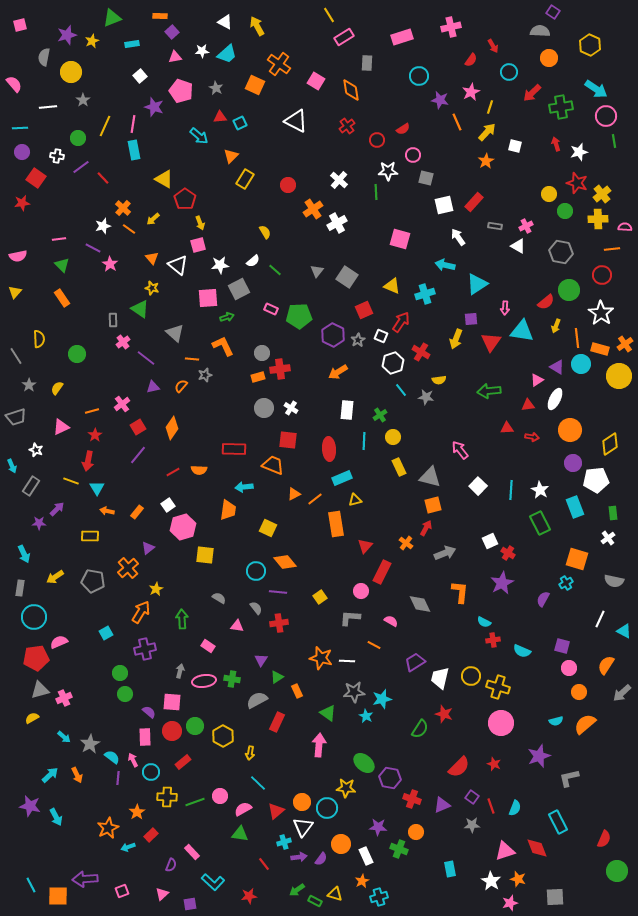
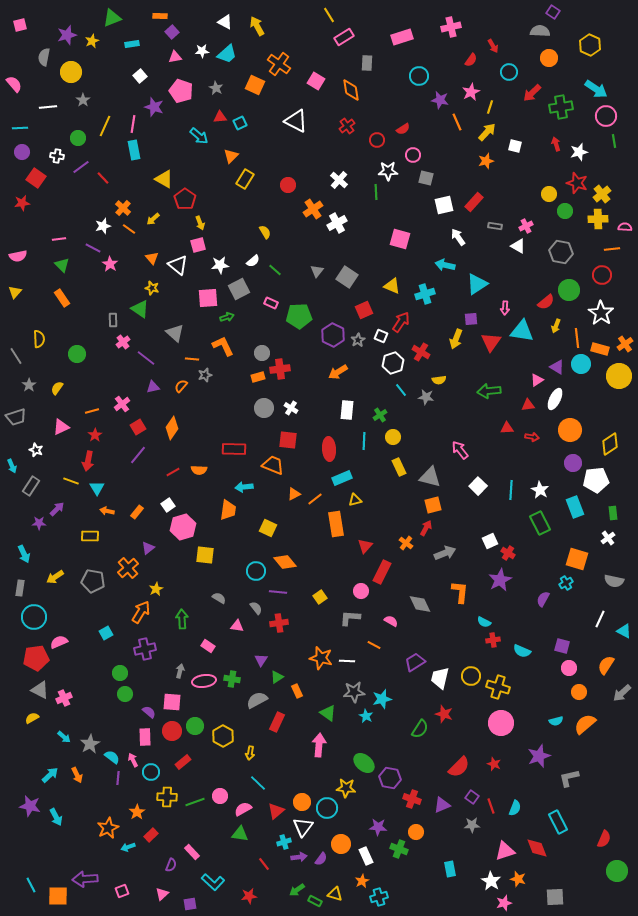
orange star at (486, 161): rotated 14 degrees clockwise
pink rectangle at (271, 309): moved 6 px up
purple star at (502, 583): moved 2 px left, 3 px up
gray triangle at (40, 690): rotated 42 degrees clockwise
pink star at (510, 903): moved 6 px left
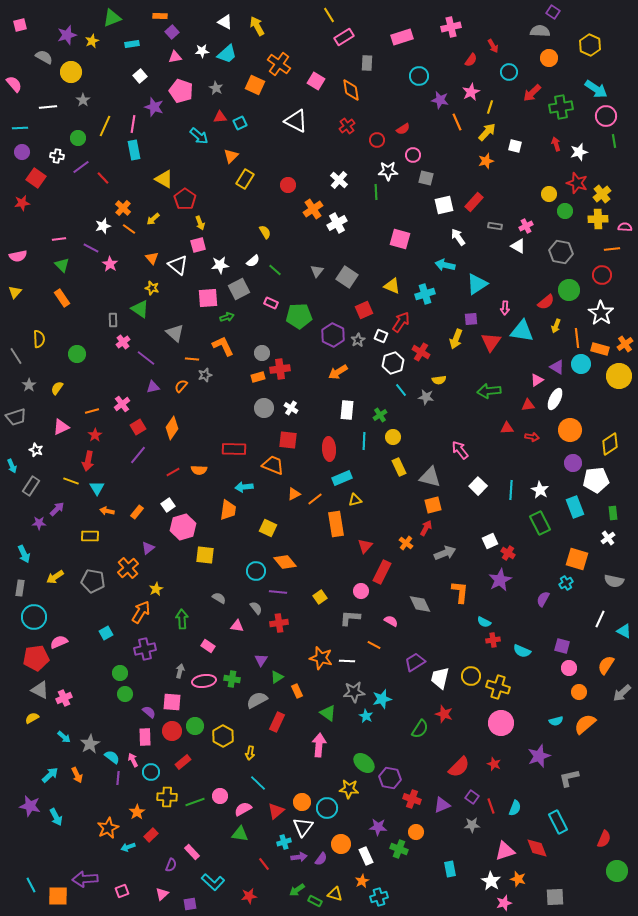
gray semicircle at (44, 57): rotated 108 degrees clockwise
purple line at (93, 248): moved 2 px left
yellow star at (346, 788): moved 3 px right, 1 px down
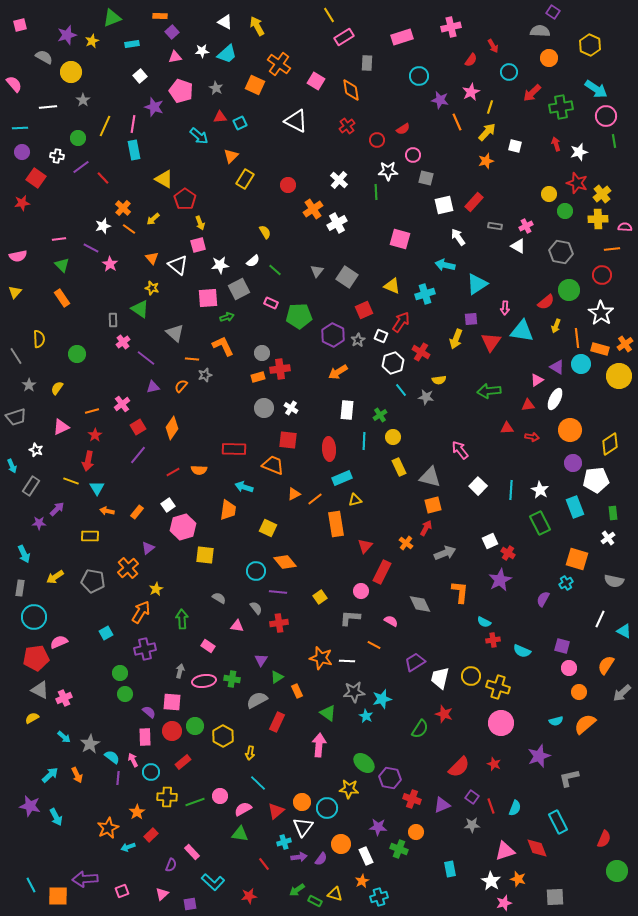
cyan arrow at (244, 487): rotated 24 degrees clockwise
